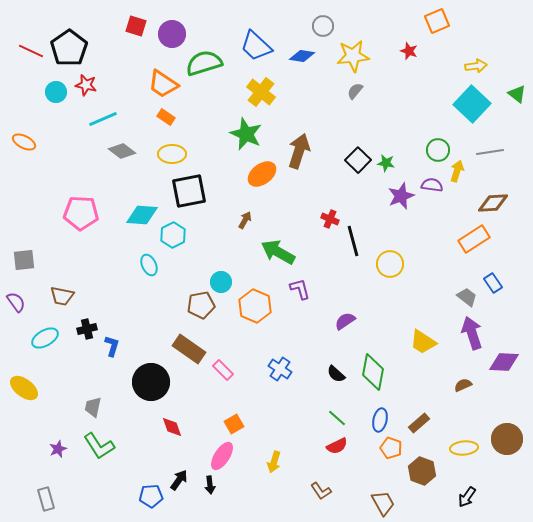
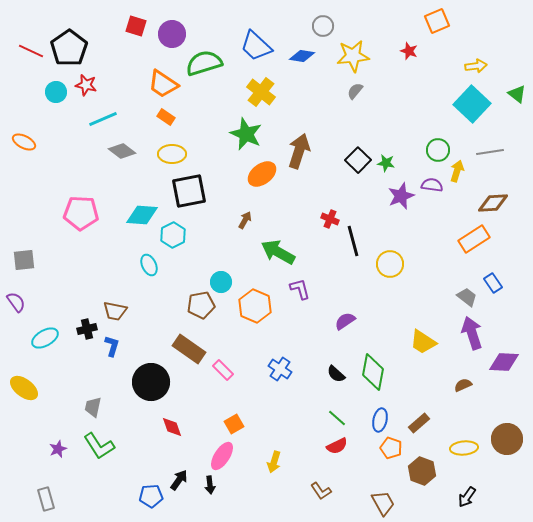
brown trapezoid at (62, 296): moved 53 px right, 15 px down
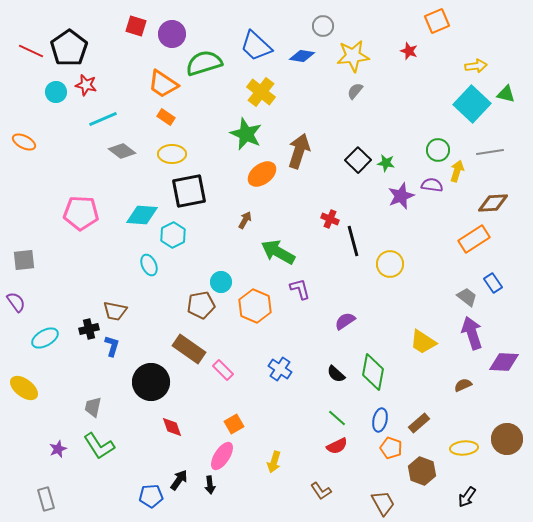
green triangle at (517, 94): moved 11 px left; rotated 24 degrees counterclockwise
black cross at (87, 329): moved 2 px right
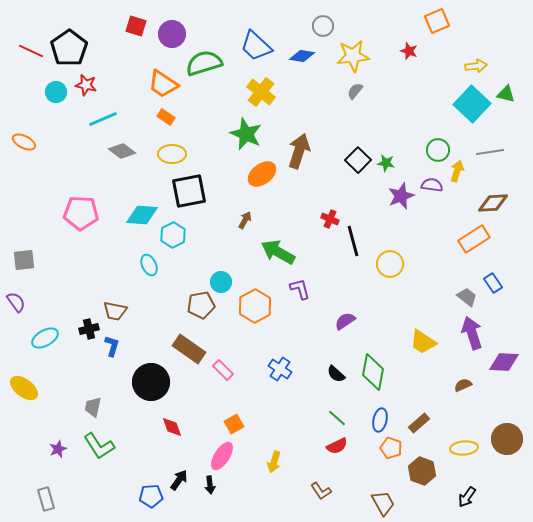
orange hexagon at (255, 306): rotated 8 degrees clockwise
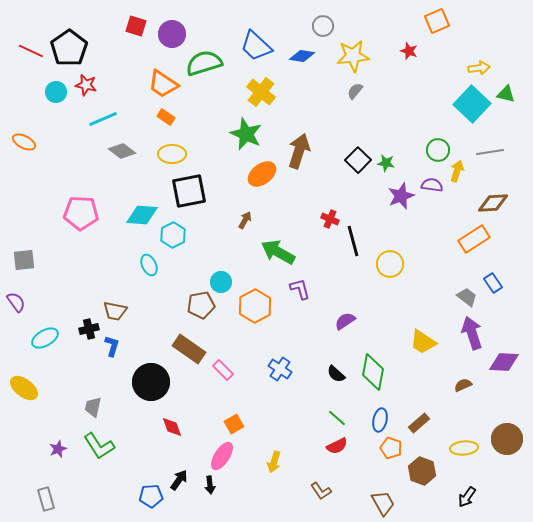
yellow arrow at (476, 66): moved 3 px right, 2 px down
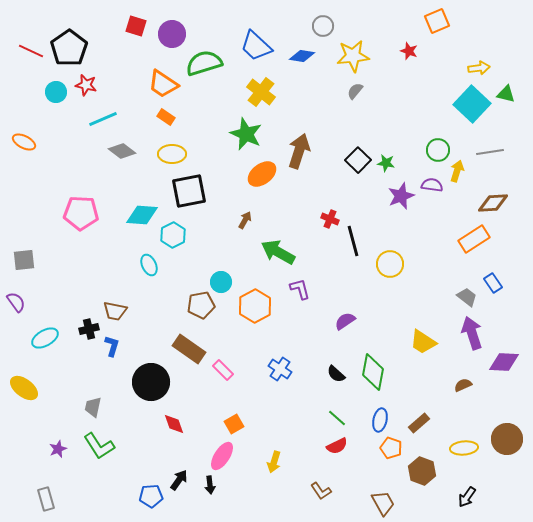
red diamond at (172, 427): moved 2 px right, 3 px up
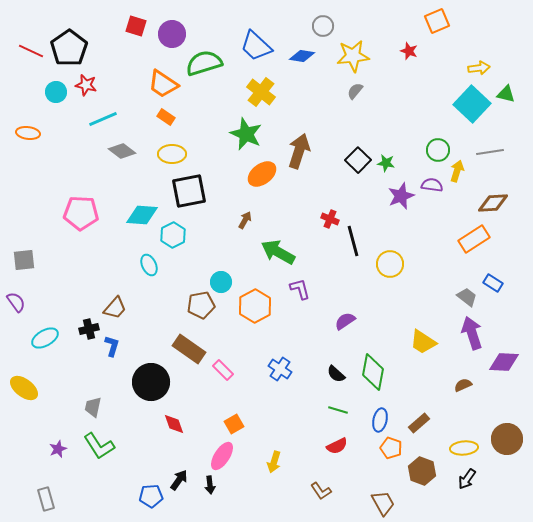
orange ellipse at (24, 142): moved 4 px right, 9 px up; rotated 20 degrees counterclockwise
blue rectangle at (493, 283): rotated 24 degrees counterclockwise
brown trapezoid at (115, 311): moved 3 px up; rotated 60 degrees counterclockwise
green line at (337, 418): moved 1 px right, 8 px up; rotated 24 degrees counterclockwise
black arrow at (467, 497): moved 18 px up
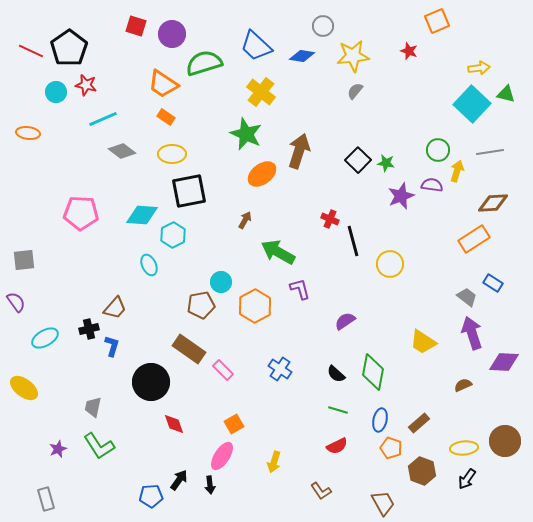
brown circle at (507, 439): moved 2 px left, 2 px down
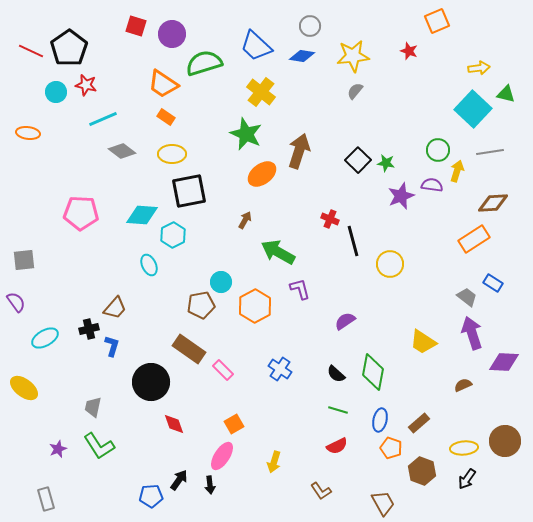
gray circle at (323, 26): moved 13 px left
cyan square at (472, 104): moved 1 px right, 5 px down
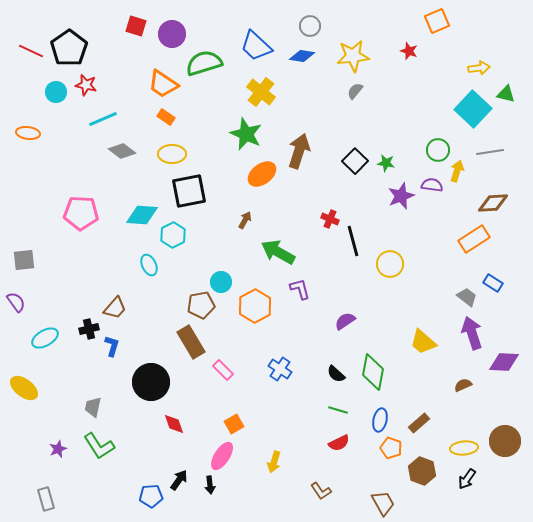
black square at (358, 160): moved 3 px left, 1 px down
yellow trapezoid at (423, 342): rotated 8 degrees clockwise
brown rectangle at (189, 349): moved 2 px right, 7 px up; rotated 24 degrees clockwise
red semicircle at (337, 446): moved 2 px right, 3 px up
